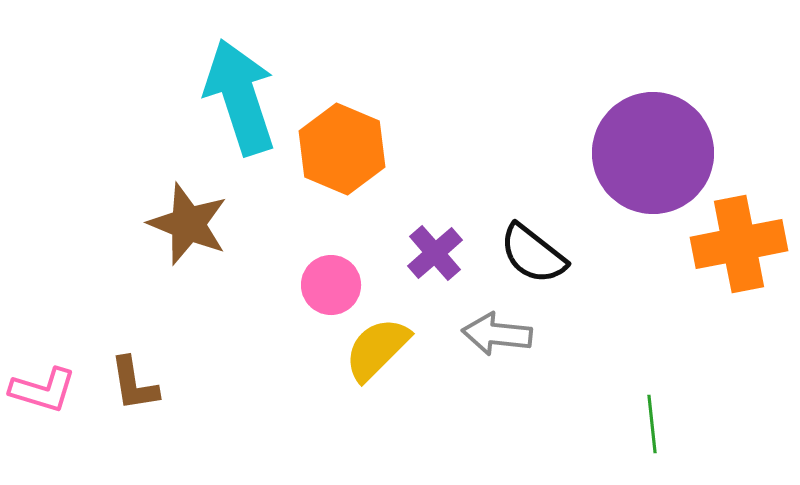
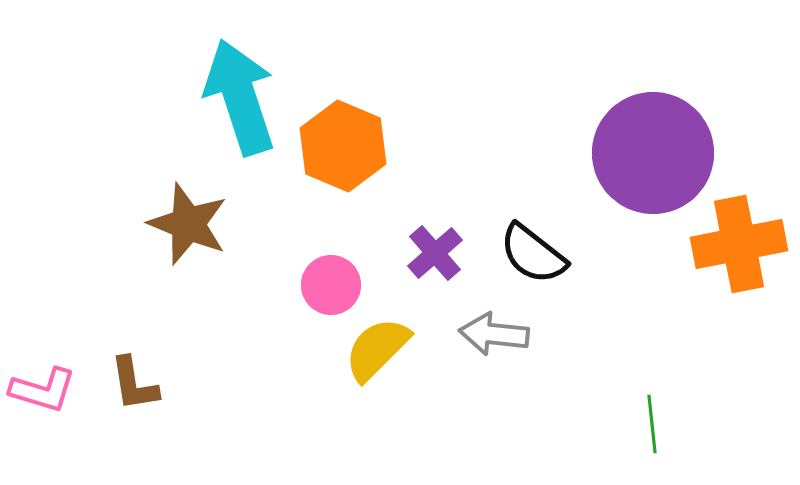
orange hexagon: moved 1 px right, 3 px up
gray arrow: moved 3 px left
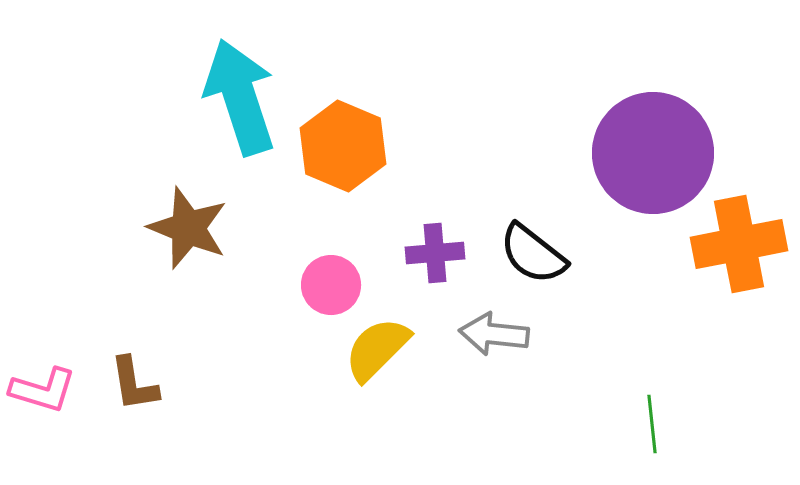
brown star: moved 4 px down
purple cross: rotated 36 degrees clockwise
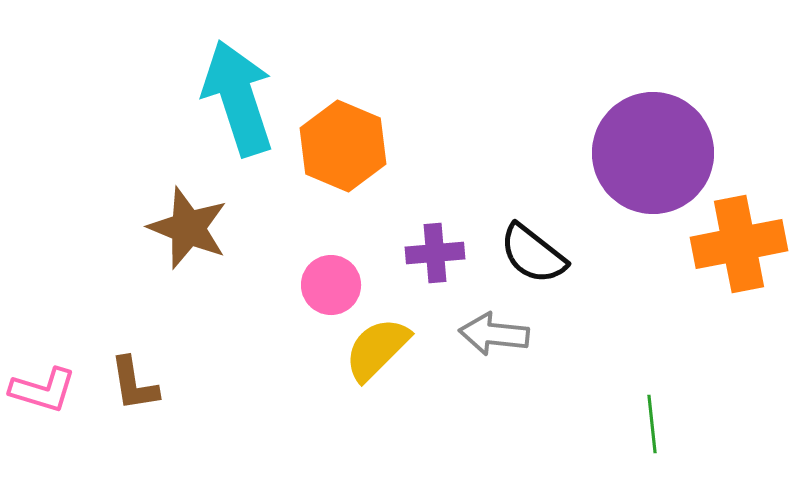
cyan arrow: moved 2 px left, 1 px down
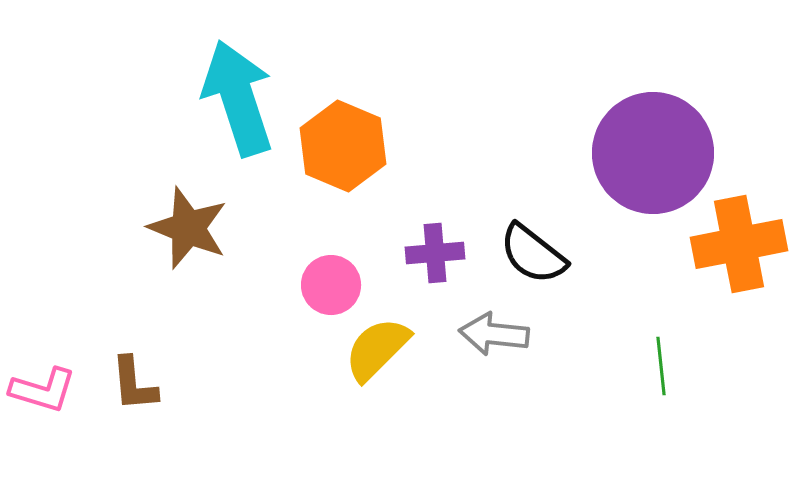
brown L-shape: rotated 4 degrees clockwise
green line: moved 9 px right, 58 px up
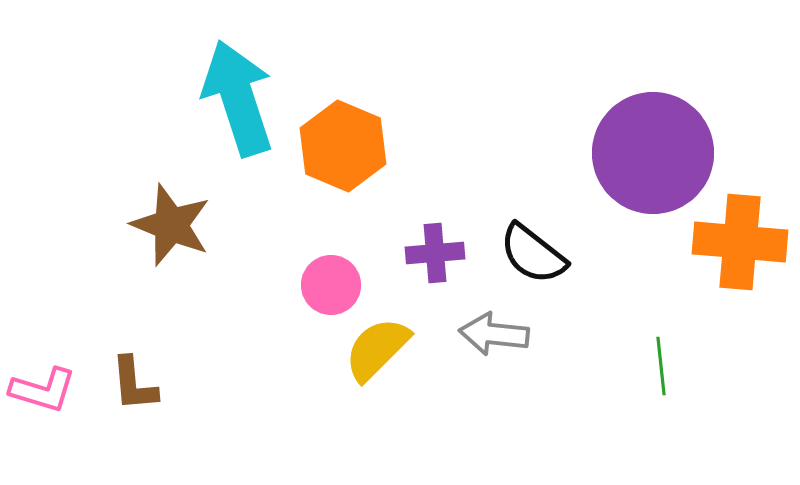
brown star: moved 17 px left, 3 px up
orange cross: moved 1 px right, 2 px up; rotated 16 degrees clockwise
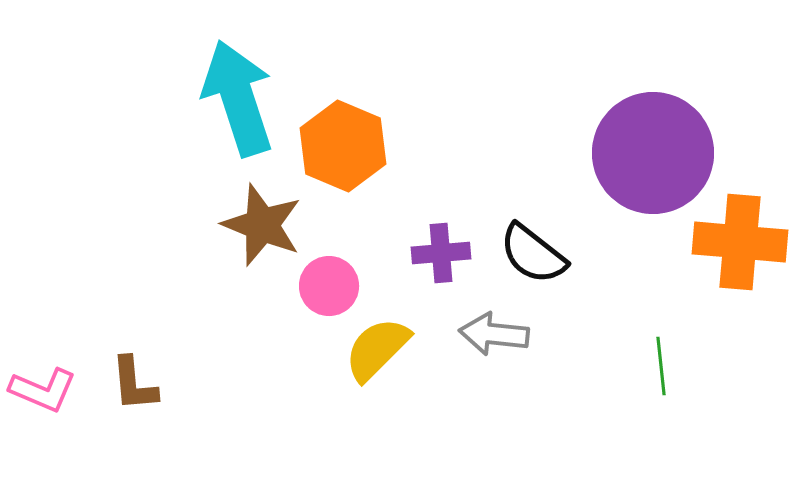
brown star: moved 91 px right
purple cross: moved 6 px right
pink circle: moved 2 px left, 1 px down
pink L-shape: rotated 6 degrees clockwise
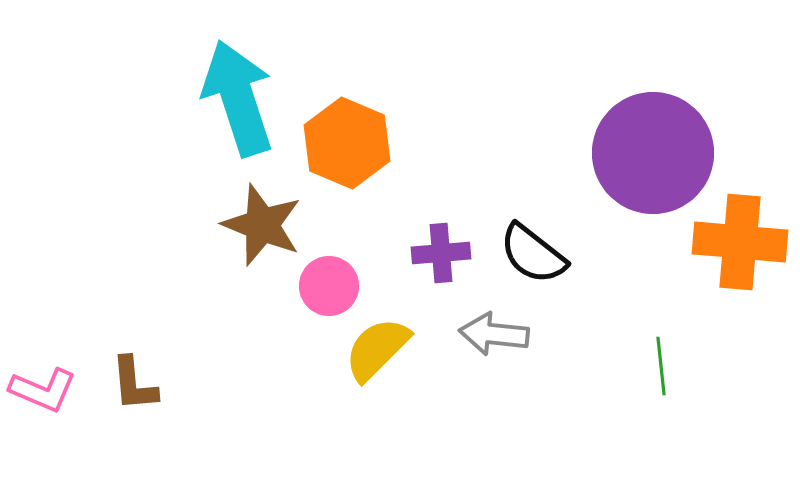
orange hexagon: moved 4 px right, 3 px up
